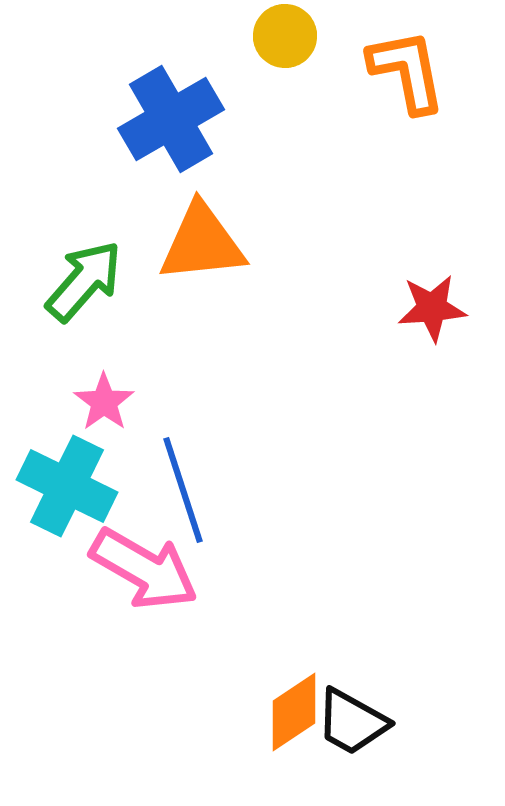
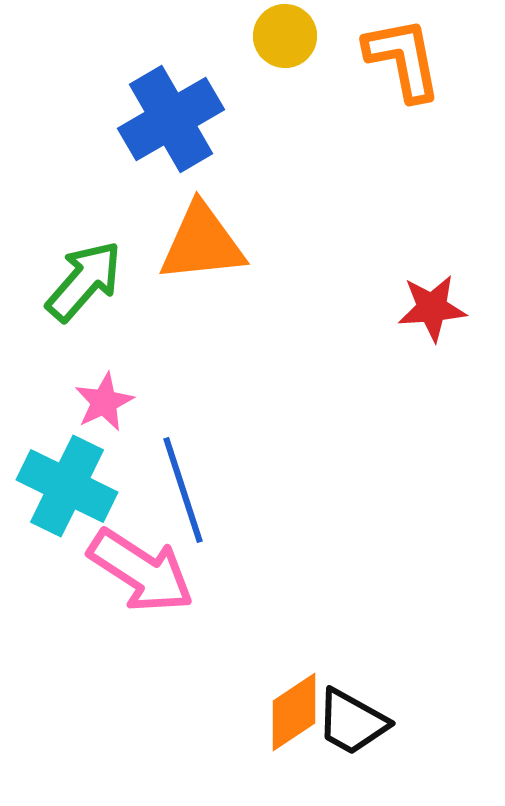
orange L-shape: moved 4 px left, 12 px up
pink star: rotated 10 degrees clockwise
pink arrow: moved 3 px left, 2 px down; rotated 3 degrees clockwise
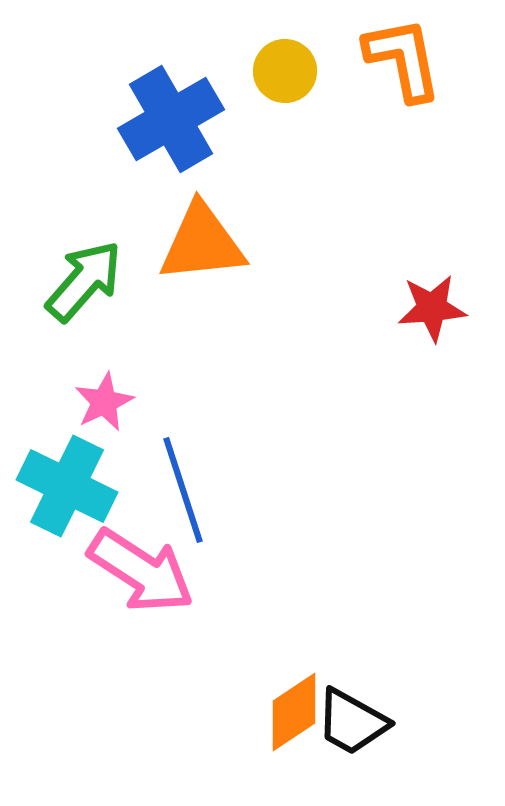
yellow circle: moved 35 px down
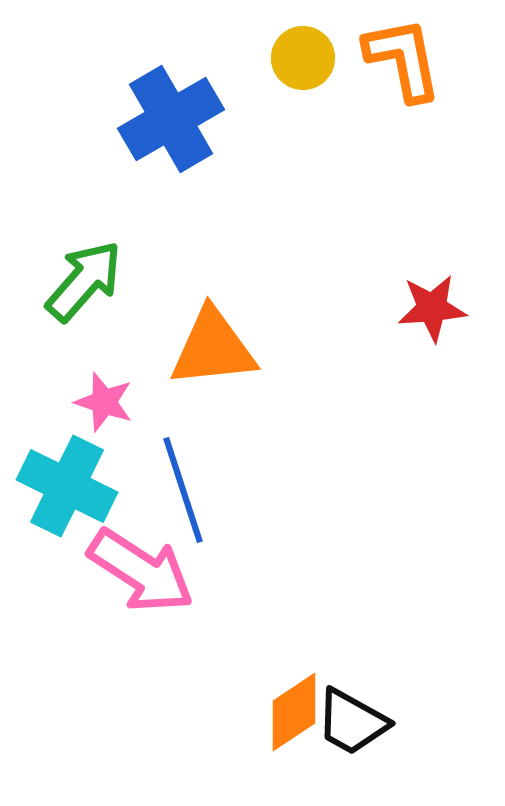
yellow circle: moved 18 px right, 13 px up
orange triangle: moved 11 px right, 105 px down
pink star: rotated 28 degrees counterclockwise
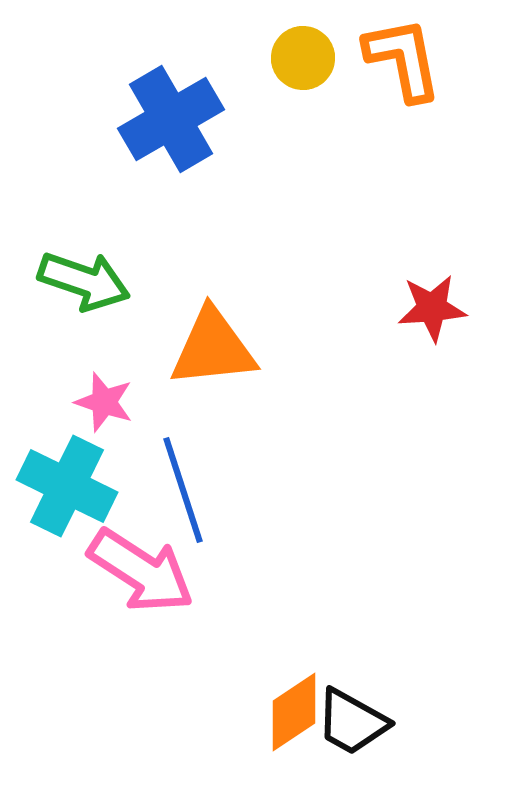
green arrow: rotated 68 degrees clockwise
